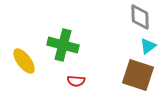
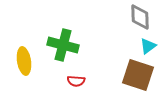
yellow ellipse: rotated 28 degrees clockwise
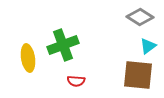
gray diamond: rotated 56 degrees counterclockwise
green cross: rotated 36 degrees counterclockwise
yellow ellipse: moved 4 px right, 3 px up
brown square: rotated 12 degrees counterclockwise
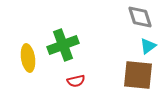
gray diamond: rotated 40 degrees clockwise
red semicircle: rotated 18 degrees counterclockwise
